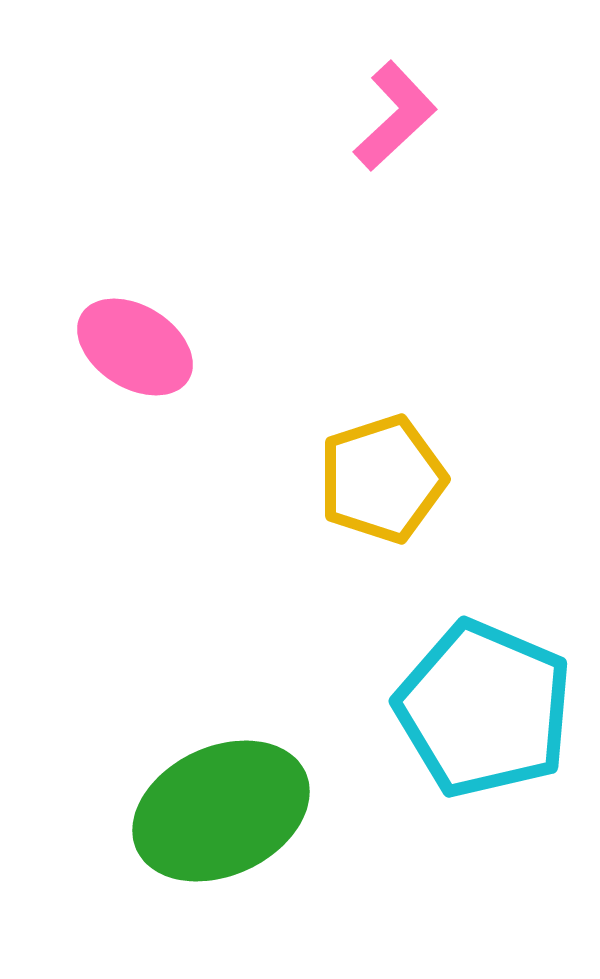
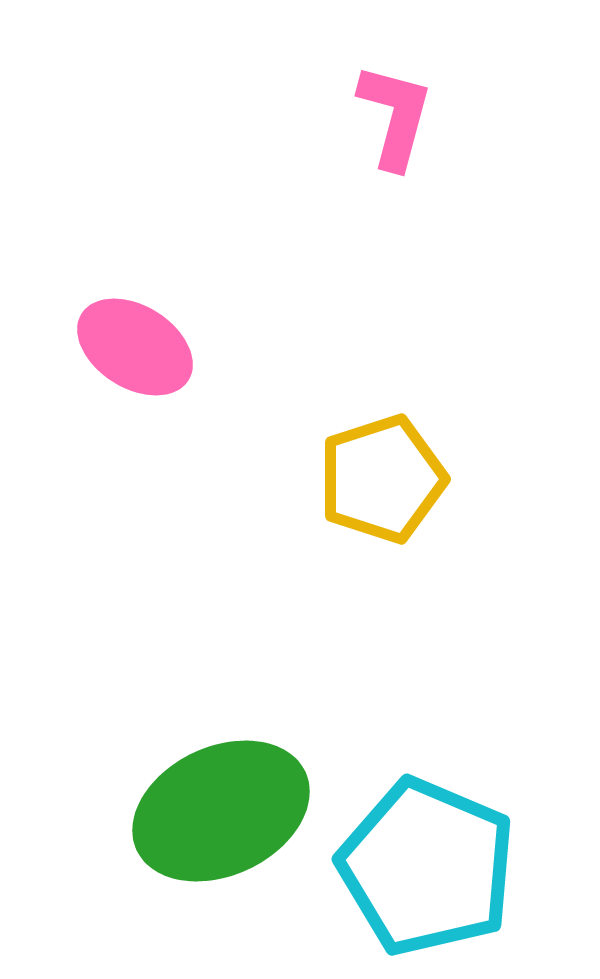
pink L-shape: rotated 32 degrees counterclockwise
cyan pentagon: moved 57 px left, 158 px down
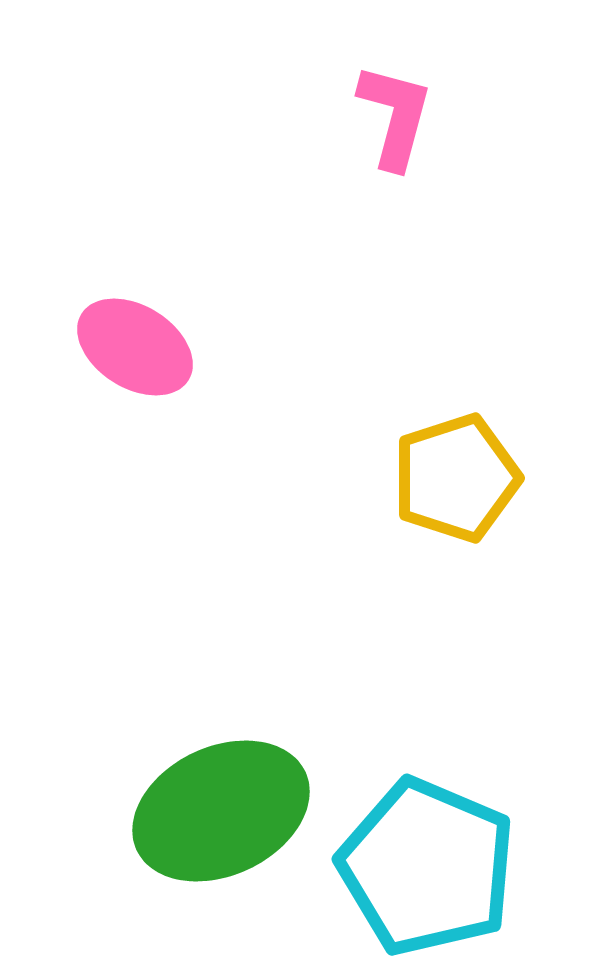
yellow pentagon: moved 74 px right, 1 px up
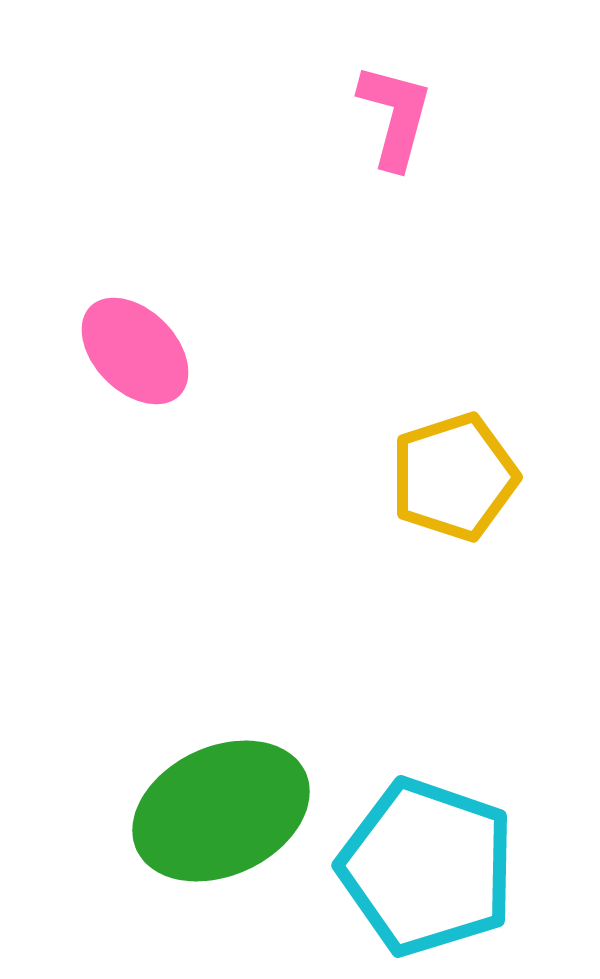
pink ellipse: moved 4 px down; rotated 13 degrees clockwise
yellow pentagon: moved 2 px left, 1 px up
cyan pentagon: rotated 4 degrees counterclockwise
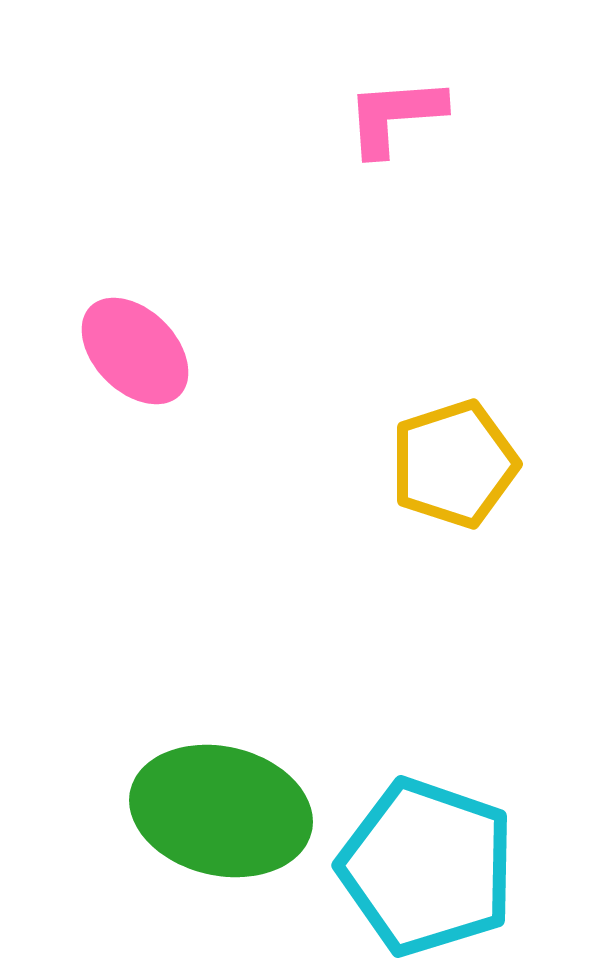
pink L-shape: rotated 109 degrees counterclockwise
yellow pentagon: moved 13 px up
green ellipse: rotated 38 degrees clockwise
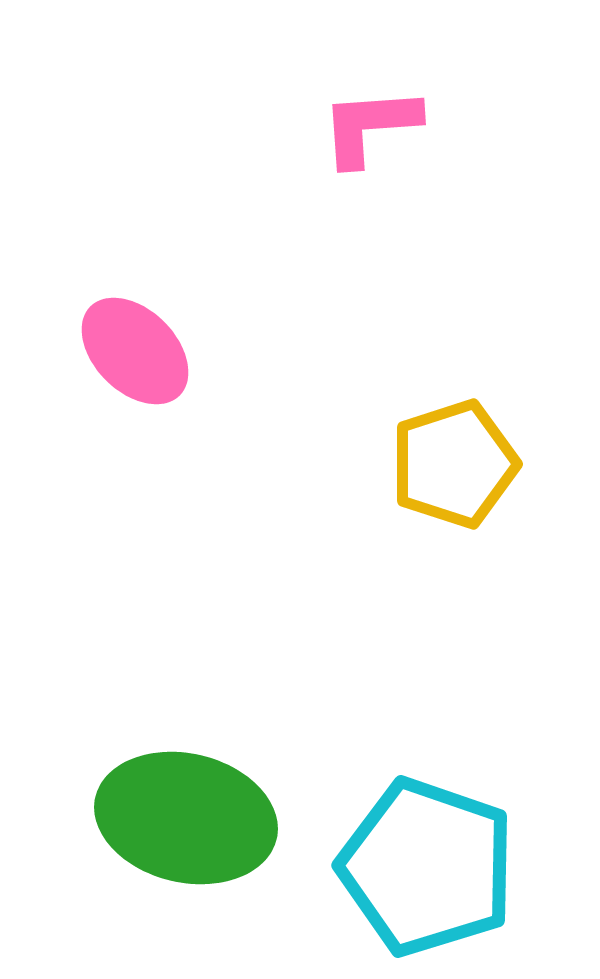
pink L-shape: moved 25 px left, 10 px down
green ellipse: moved 35 px left, 7 px down
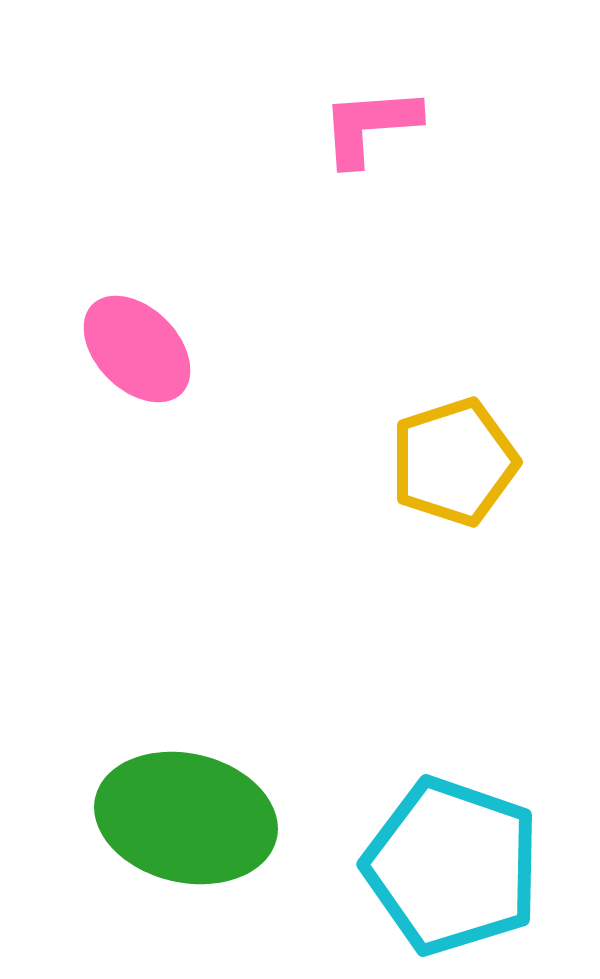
pink ellipse: moved 2 px right, 2 px up
yellow pentagon: moved 2 px up
cyan pentagon: moved 25 px right, 1 px up
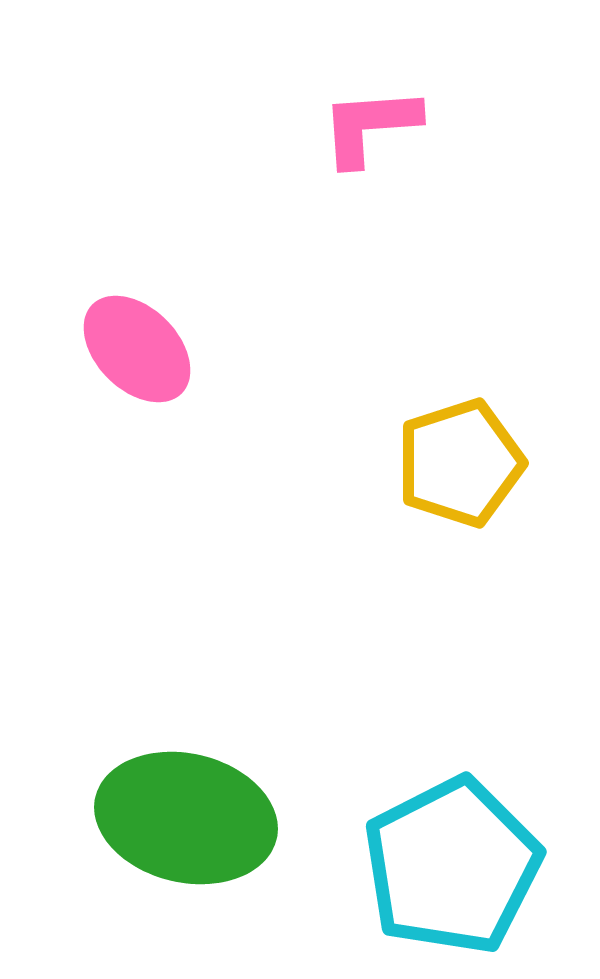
yellow pentagon: moved 6 px right, 1 px down
cyan pentagon: rotated 26 degrees clockwise
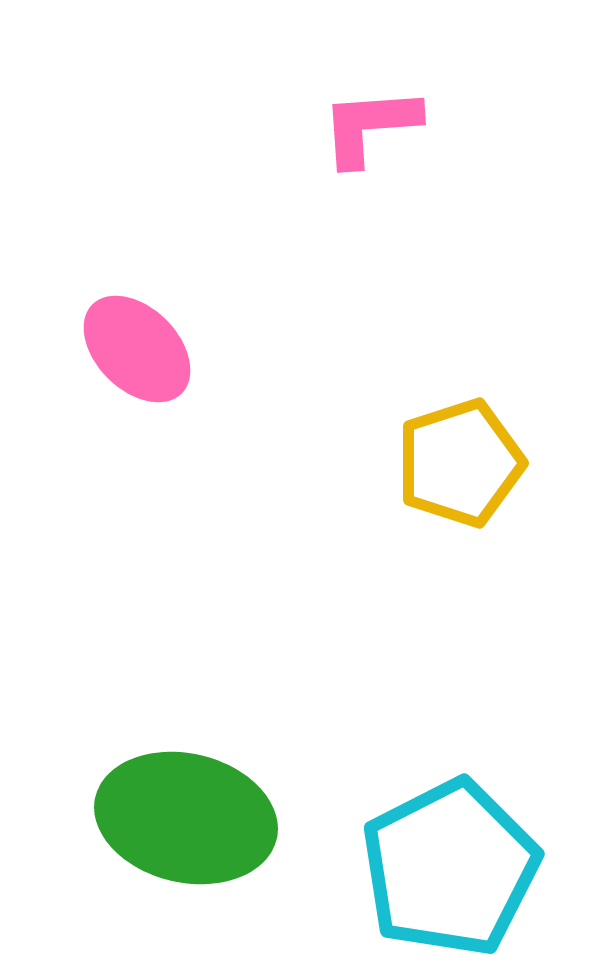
cyan pentagon: moved 2 px left, 2 px down
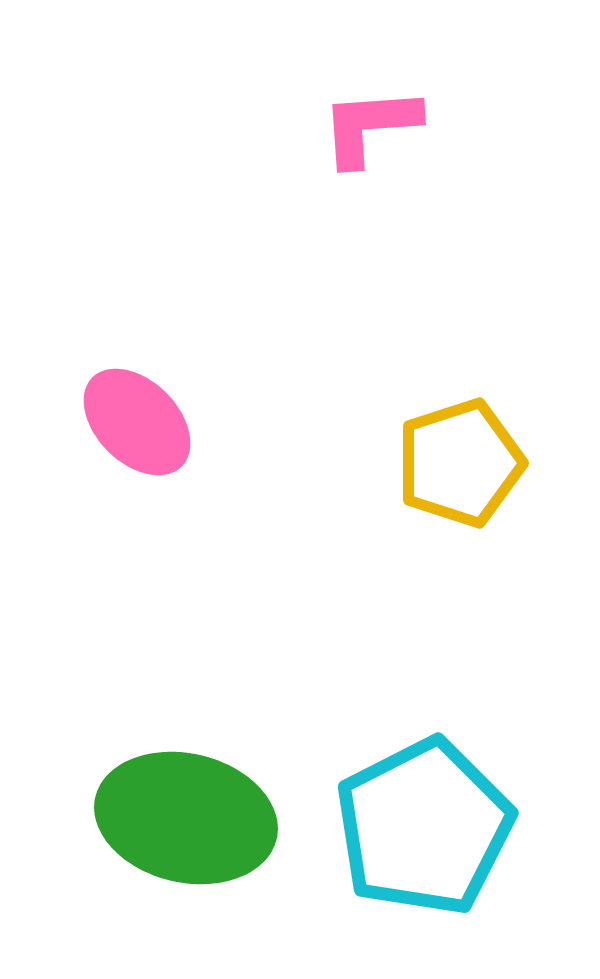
pink ellipse: moved 73 px down
cyan pentagon: moved 26 px left, 41 px up
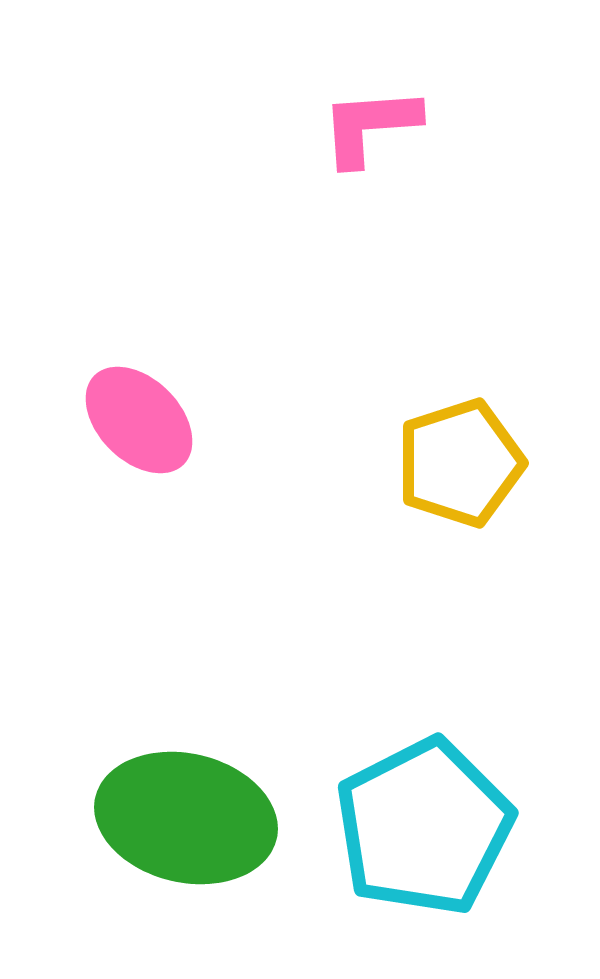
pink ellipse: moved 2 px right, 2 px up
